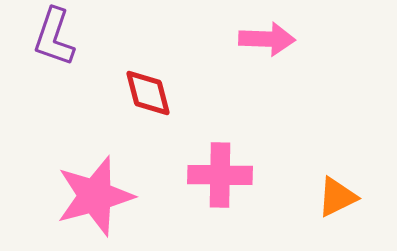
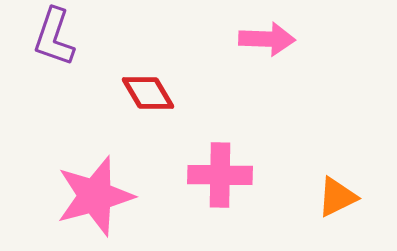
red diamond: rotated 16 degrees counterclockwise
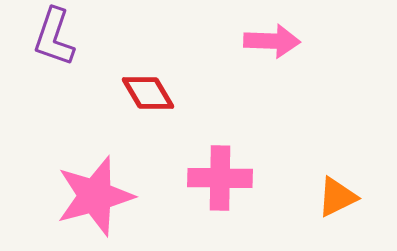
pink arrow: moved 5 px right, 2 px down
pink cross: moved 3 px down
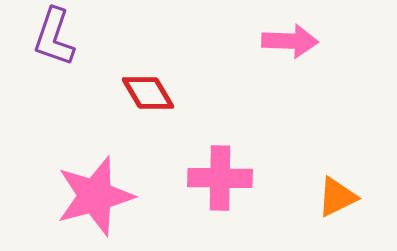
pink arrow: moved 18 px right
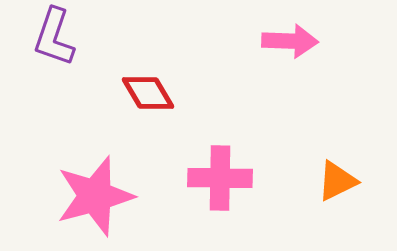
orange triangle: moved 16 px up
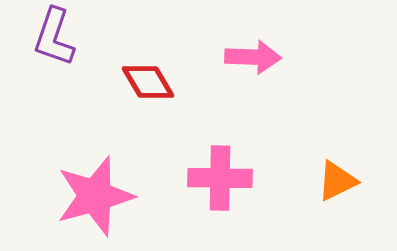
pink arrow: moved 37 px left, 16 px down
red diamond: moved 11 px up
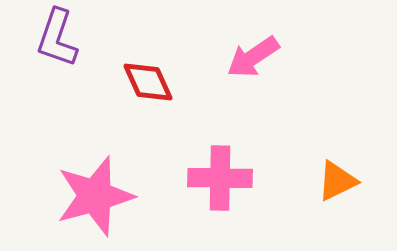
purple L-shape: moved 3 px right, 1 px down
pink arrow: rotated 144 degrees clockwise
red diamond: rotated 6 degrees clockwise
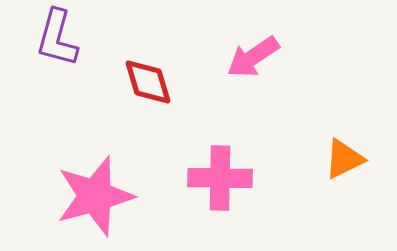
purple L-shape: rotated 4 degrees counterclockwise
red diamond: rotated 8 degrees clockwise
orange triangle: moved 7 px right, 22 px up
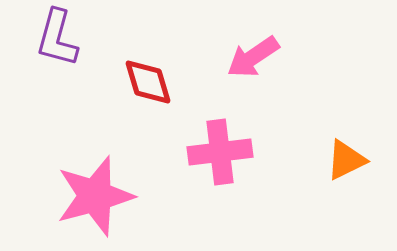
orange triangle: moved 2 px right, 1 px down
pink cross: moved 26 px up; rotated 8 degrees counterclockwise
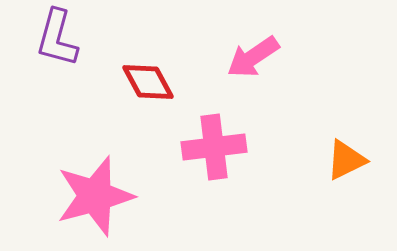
red diamond: rotated 12 degrees counterclockwise
pink cross: moved 6 px left, 5 px up
